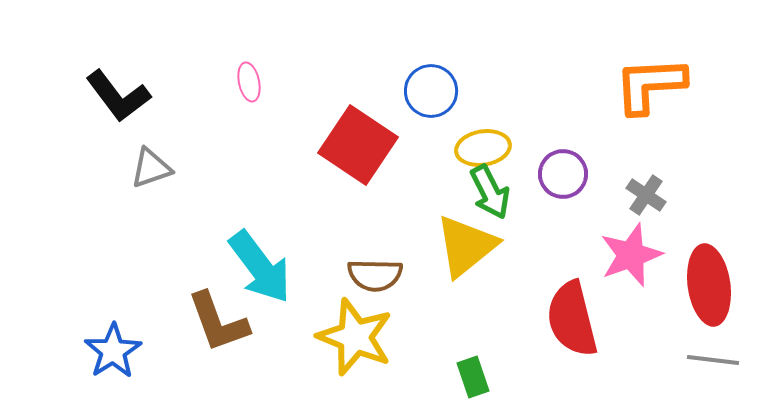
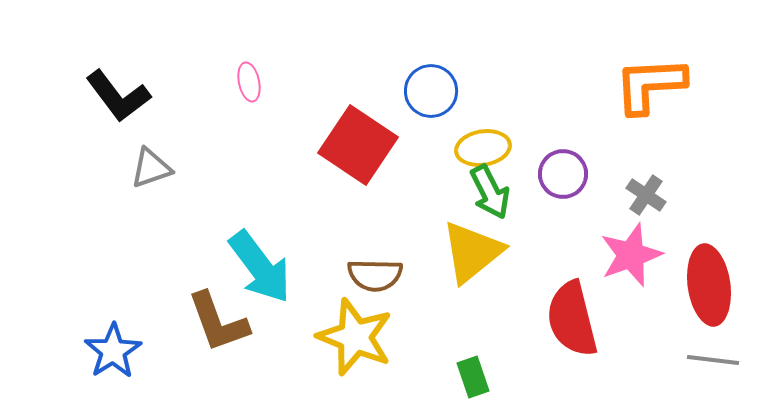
yellow triangle: moved 6 px right, 6 px down
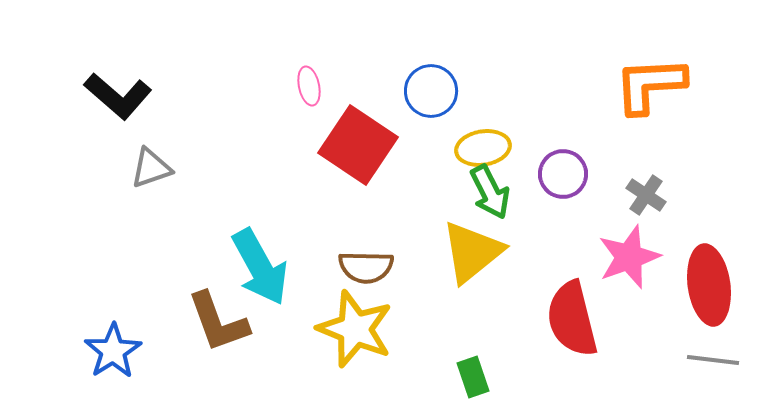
pink ellipse: moved 60 px right, 4 px down
black L-shape: rotated 12 degrees counterclockwise
pink star: moved 2 px left, 2 px down
cyan arrow: rotated 8 degrees clockwise
brown semicircle: moved 9 px left, 8 px up
yellow star: moved 8 px up
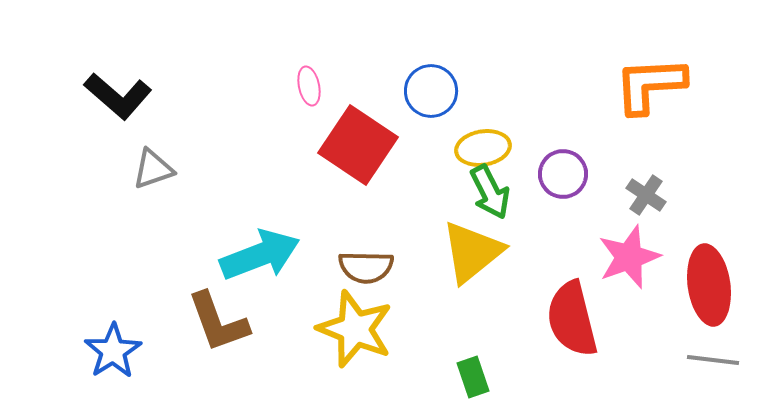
gray triangle: moved 2 px right, 1 px down
cyan arrow: moved 12 px up; rotated 82 degrees counterclockwise
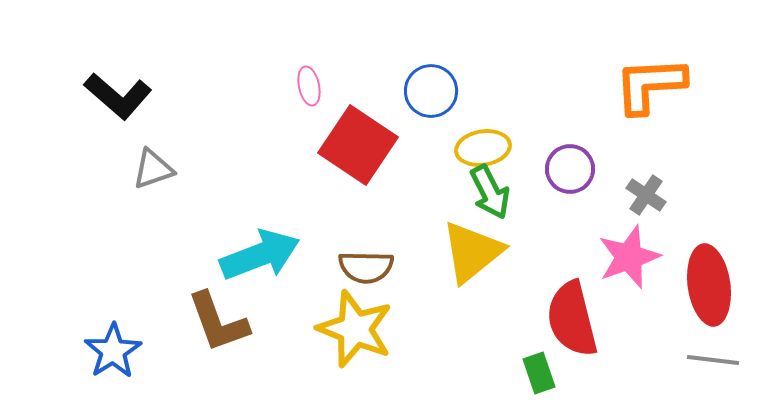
purple circle: moved 7 px right, 5 px up
green rectangle: moved 66 px right, 4 px up
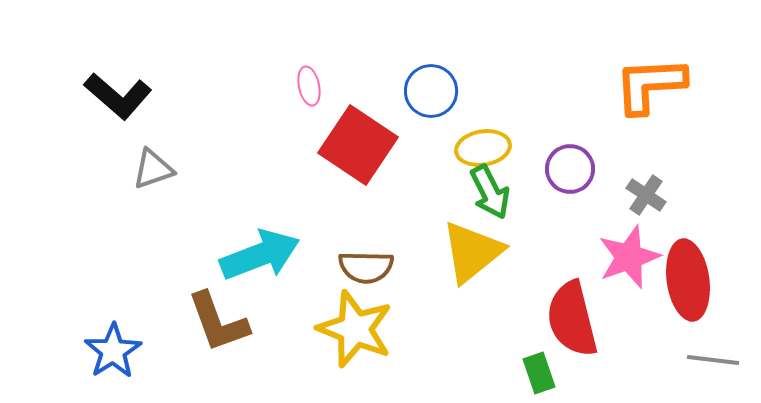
red ellipse: moved 21 px left, 5 px up
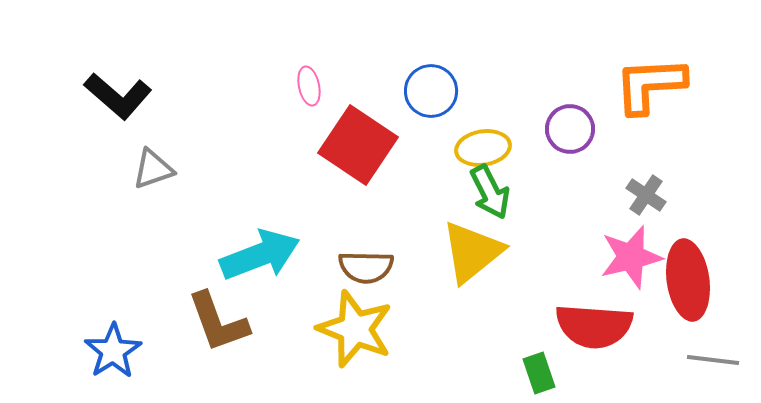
purple circle: moved 40 px up
pink star: moved 2 px right; rotated 6 degrees clockwise
red semicircle: moved 22 px right, 7 px down; rotated 72 degrees counterclockwise
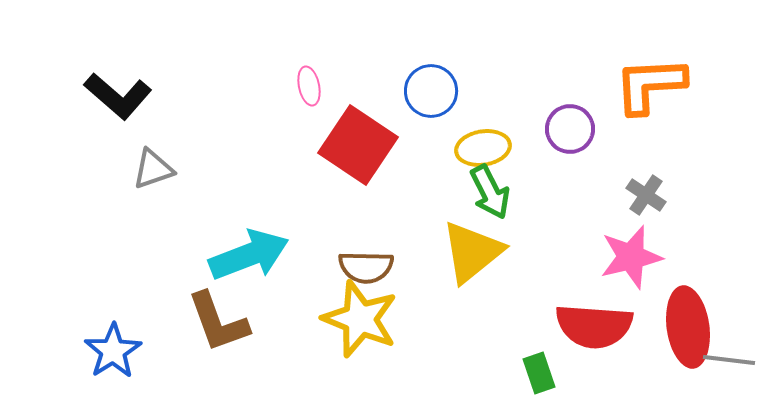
cyan arrow: moved 11 px left
red ellipse: moved 47 px down
yellow star: moved 5 px right, 10 px up
gray line: moved 16 px right
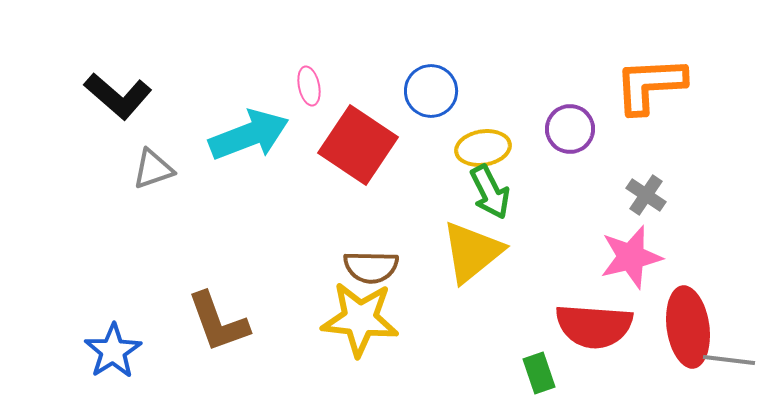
cyan arrow: moved 120 px up
brown semicircle: moved 5 px right
yellow star: rotated 16 degrees counterclockwise
